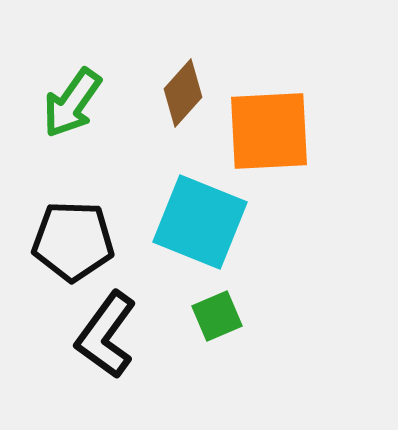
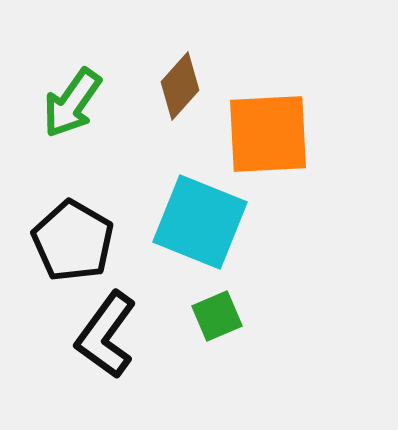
brown diamond: moved 3 px left, 7 px up
orange square: moved 1 px left, 3 px down
black pentagon: rotated 28 degrees clockwise
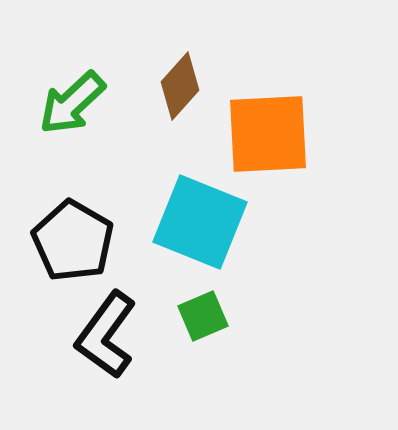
green arrow: rotated 12 degrees clockwise
green square: moved 14 px left
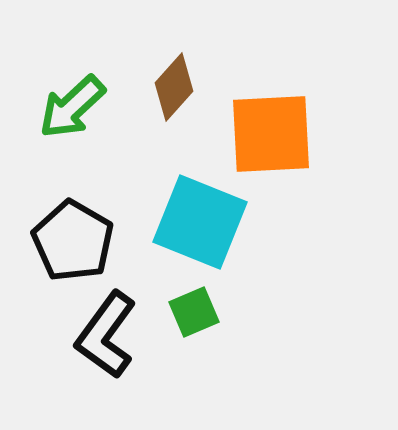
brown diamond: moved 6 px left, 1 px down
green arrow: moved 4 px down
orange square: moved 3 px right
green square: moved 9 px left, 4 px up
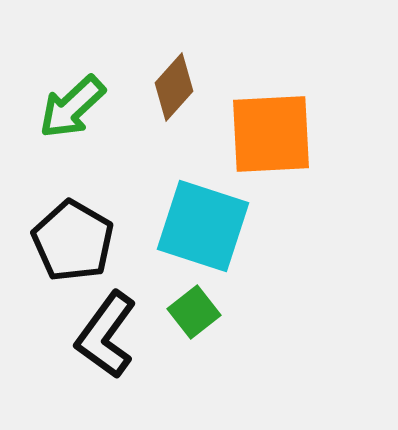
cyan square: moved 3 px right, 4 px down; rotated 4 degrees counterclockwise
green square: rotated 15 degrees counterclockwise
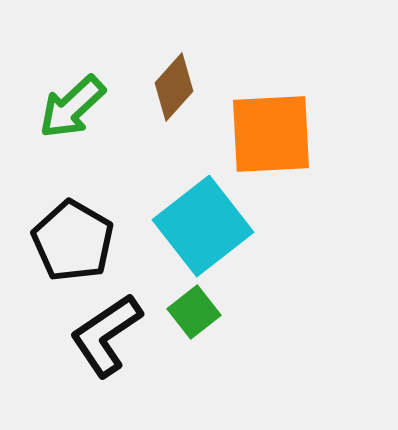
cyan square: rotated 34 degrees clockwise
black L-shape: rotated 20 degrees clockwise
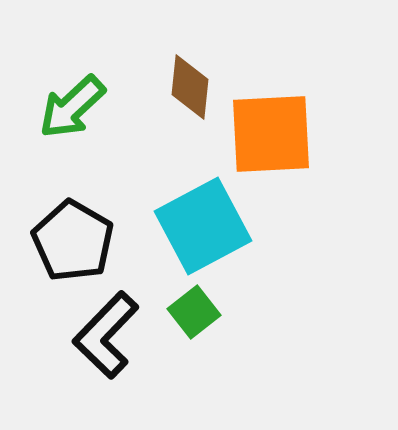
brown diamond: moved 16 px right; rotated 36 degrees counterclockwise
cyan square: rotated 10 degrees clockwise
black L-shape: rotated 12 degrees counterclockwise
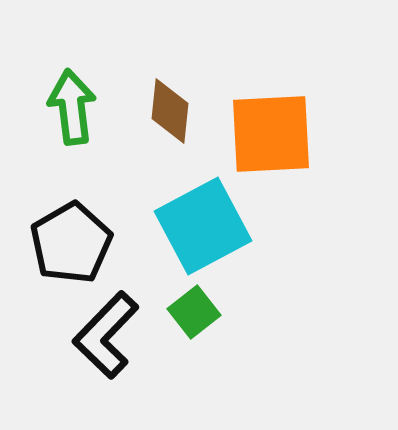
brown diamond: moved 20 px left, 24 px down
green arrow: rotated 126 degrees clockwise
black pentagon: moved 2 px left, 2 px down; rotated 12 degrees clockwise
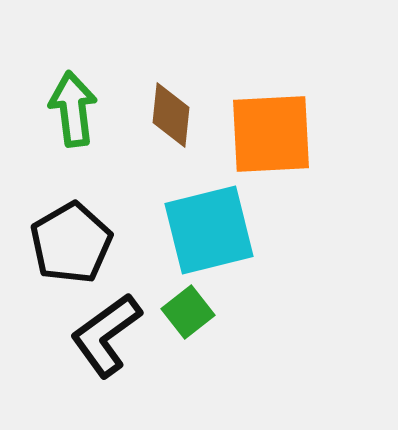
green arrow: moved 1 px right, 2 px down
brown diamond: moved 1 px right, 4 px down
cyan square: moved 6 px right, 4 px down; rotated 14 degrees clockwise
green square: moved 6 px left
black L-shape: rotated 10 degrees clockwise
